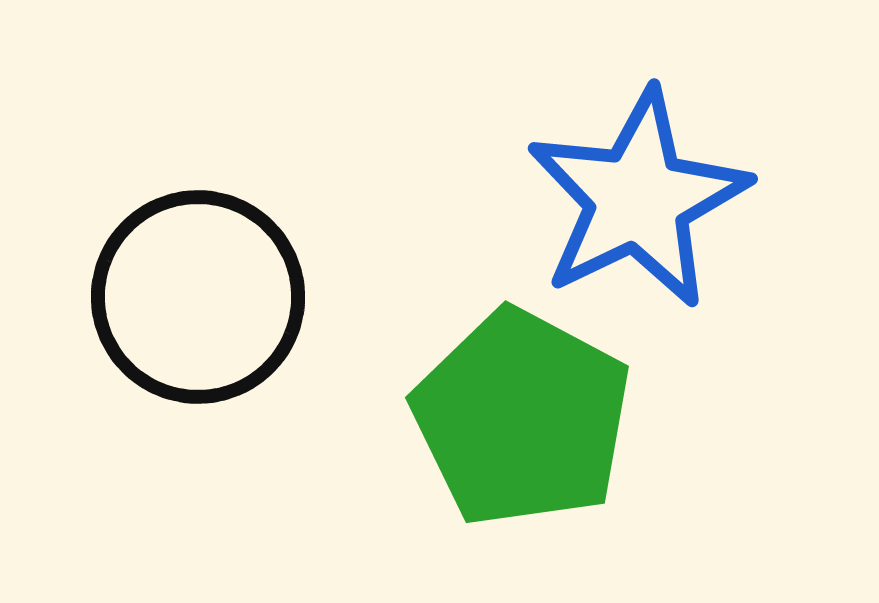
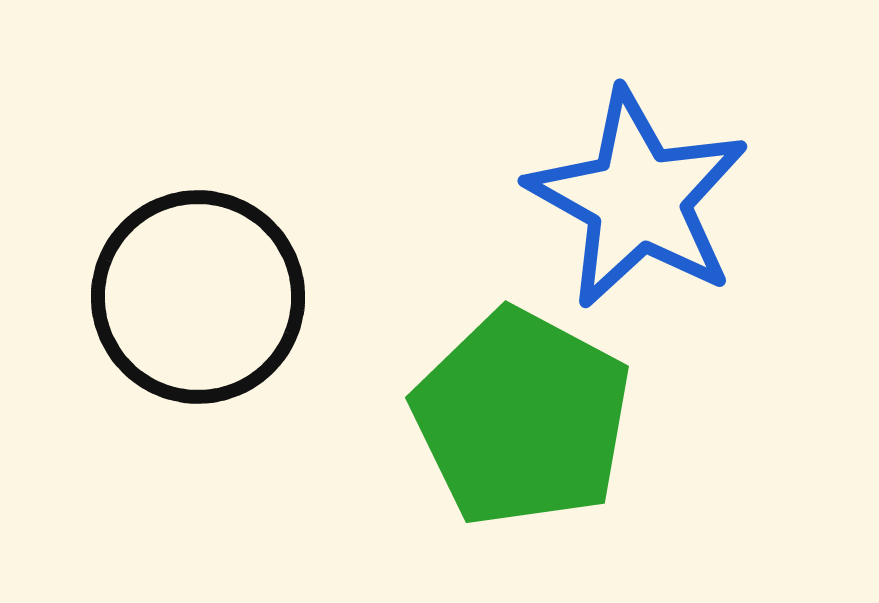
blue star: rotated 17 degrees counterclockwise
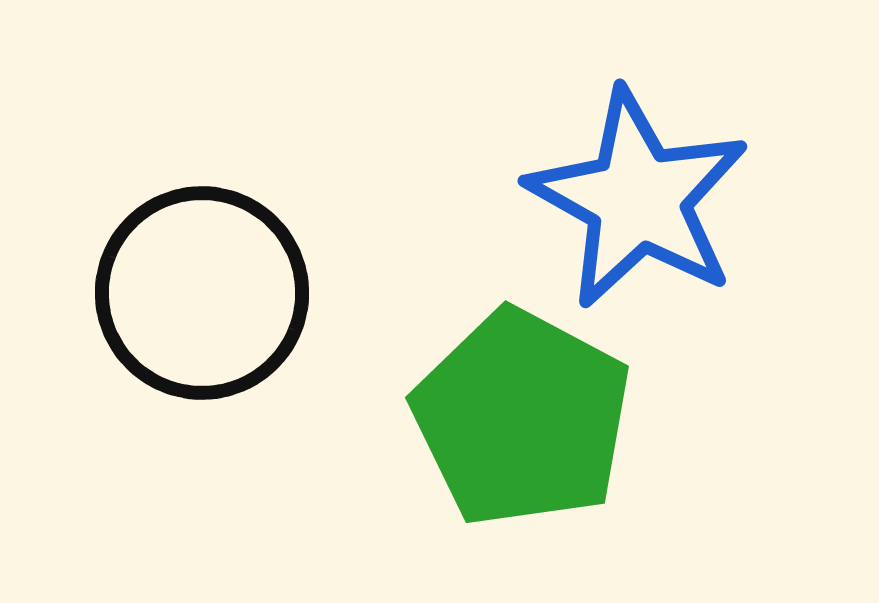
black circle: moved 4 px right, 4 px up
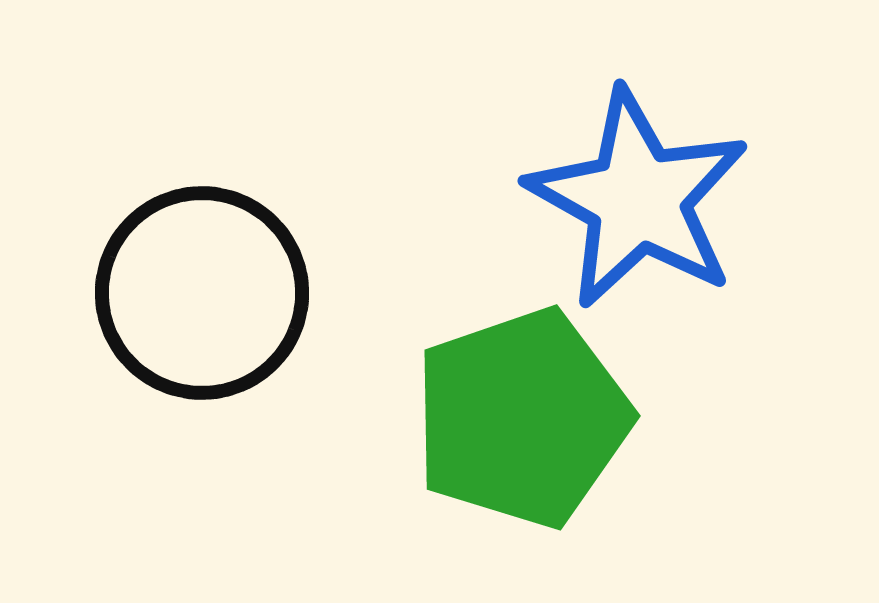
green pentagon: rotated 25 degrees clockwise
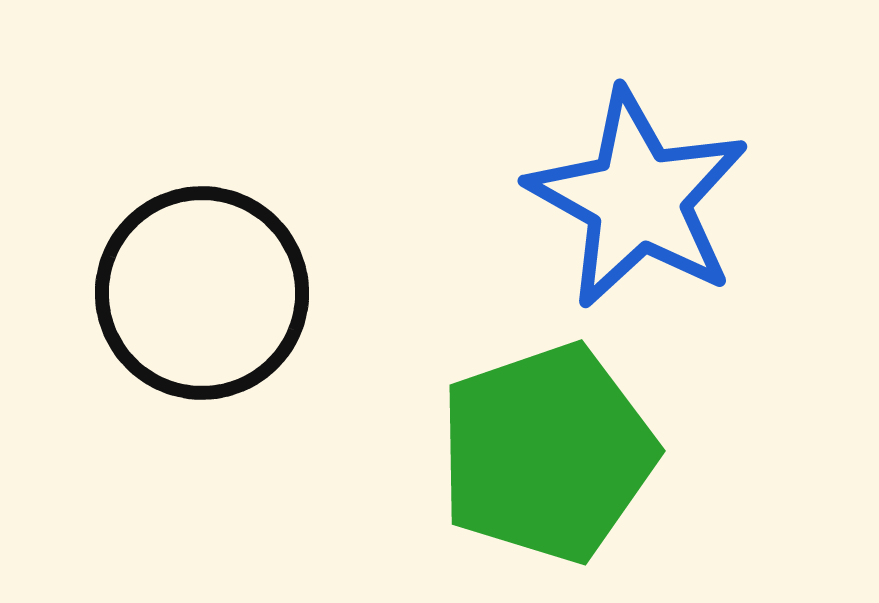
green pentagon: moved 25 px right, 35 px down
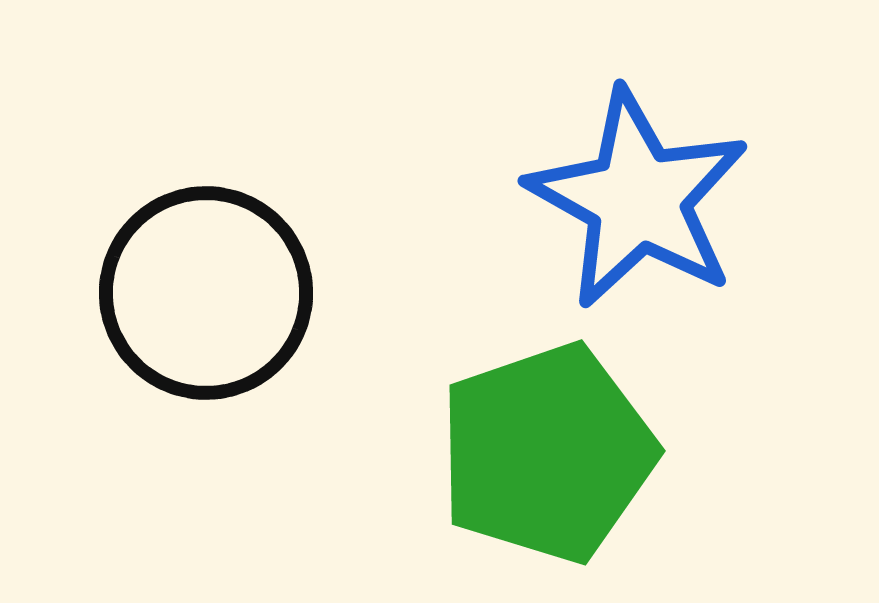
black circle: moved 4 px right
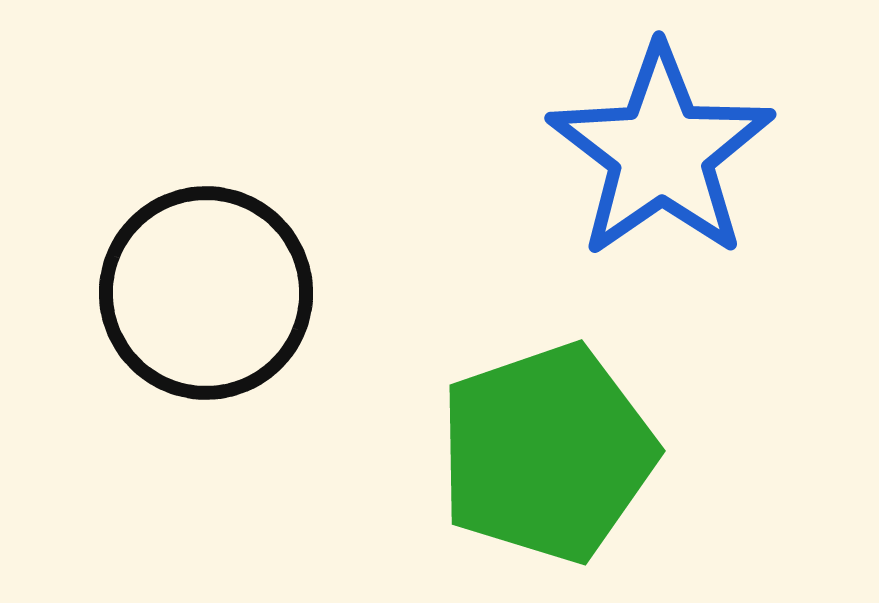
blue star: moved 23 px right, 47 px up; rotated 8 degrees clockwise
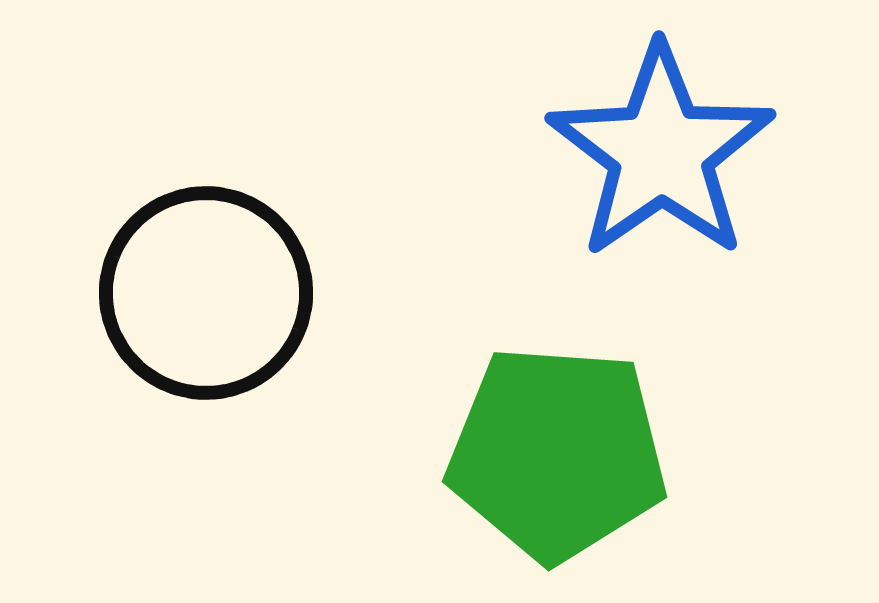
green pentagon: moved 10 px right; rotated 23 degrees clockwise
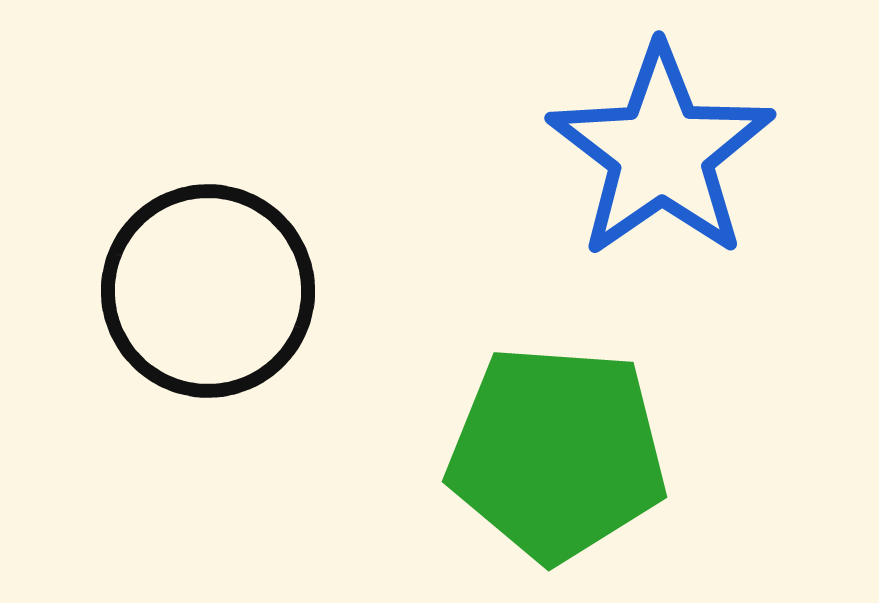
black circle: moved 2 px right, 2 px up
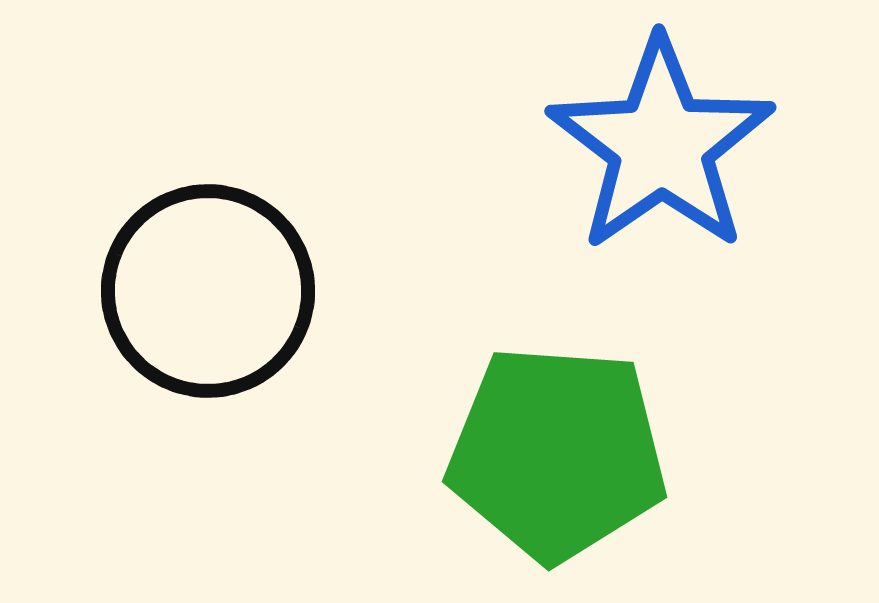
blue star: moved 7 px up
